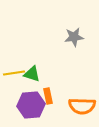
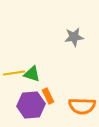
orange rectangle: rotated 14 degrees counterclockwise
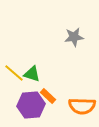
yellow line: rotated 50 degrees clockwise
orange rectangle: rotated 21 degrees counterclockwise
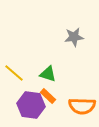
green triangle: moved 16 px right
purple hexagon: rotated 12 degrees clockwise
